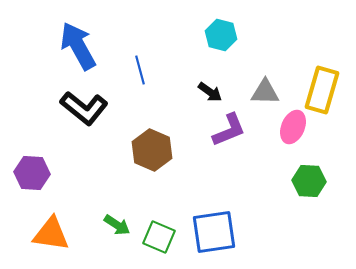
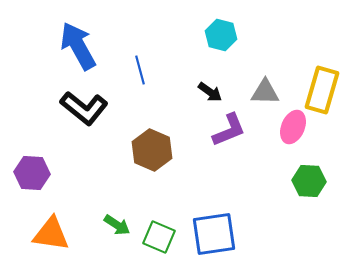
blue square: moved 2 px down
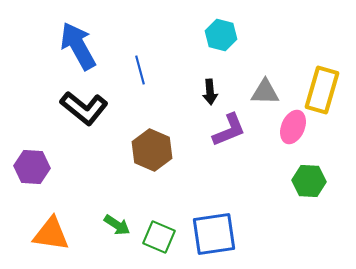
black arrow: rotated 50 degrees clockwise
purple hexagon: moved 6 px up
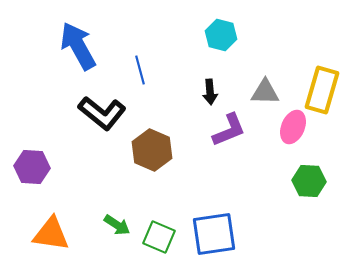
black L-shape: moved 18 px right, 5 px down
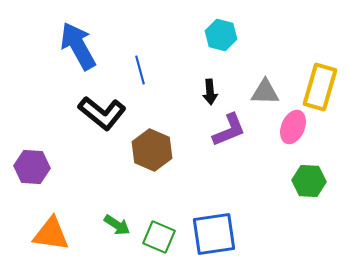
yellow rectangle: moved 2 px left, 3 px up
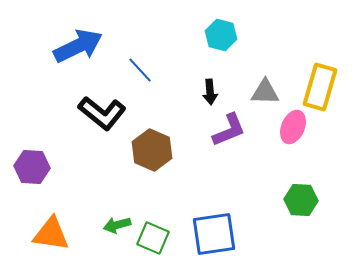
blue arrow: rotated 93 degrees clockwise
blue line: rotated 28 degrees counterclockwise
green hexagon: moved 8 px left, 19 px down
green arrow: rotated 132 degrees clockwise
green square: moved 6 px left, 1 px down
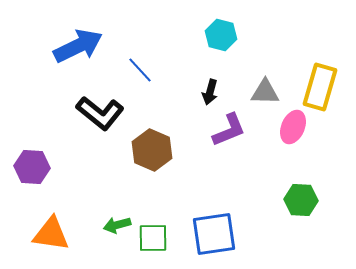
black arrow: rotated 20 degrees clockwise
black L-shape: moved 2 px left
green square: rotated 24 degrees counterclockwise
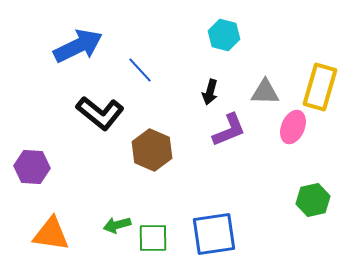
cyan hexagon: moved 3 px right
green hexagon: moved 12 px right; rotated 16 degrees counterclockwise
